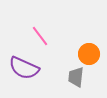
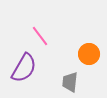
purple semicircle: rotated 84 degrees counterclockwise
gray trapezoid: moved 6 px left, 5 px down
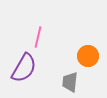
pink line: moved 2 px left, 1 px down; rotated 50 degrees clockwise
orange circle: moved 1 px left, 2 px down
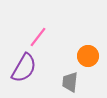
pink line: rotated 25 degrees clockwise
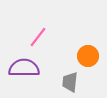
purple semicircle: rotated 120 degrees counterclockwise
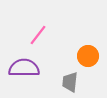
pink line: moved 2 px up
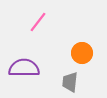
pink line: moved 13 px up
orange circle: moved 6 px left, 3 px up
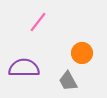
gray trapezoid: moved 2 px left, 1 px up; rotated 35 degrees counterclockwise
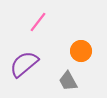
orange circle: moved 1 px left, 2 px up
purple semicircle: moved 4 px up; rotated 40 degrees counterclockwise
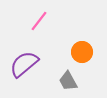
pink line: moved 1 px right, 1 px up
orange circle: moved 1 px right, 1 px down
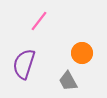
orange circle: moved 1 px down
purple semicircle: rotated 32 degrees counterclockwise
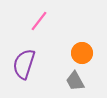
gray trapezoid: moved 7 px right
